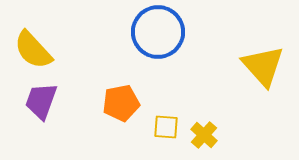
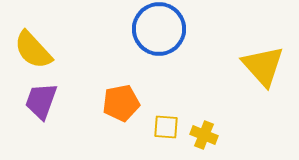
blue circle: moved 1 px right, 3 px up
yellow cross: rotated 20 degrees counterclockwise
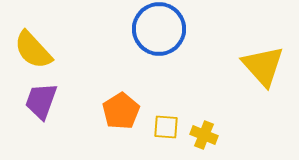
orange pentagon: moved 8 px down; rotated 21 degrees counterclockwise
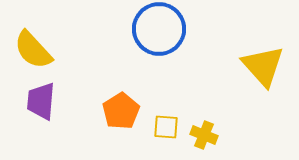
purple trapezoid: rotated 15 degrees counterclockwise
